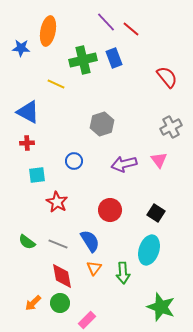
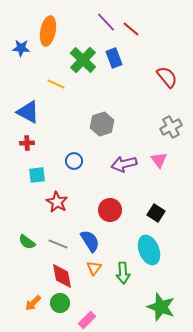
green cross: rotated 32 degrees counterclockwise
cyan ellipse: rotated 40 degrees counterclockwise
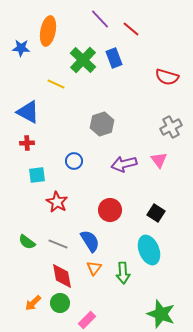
purple line: moved 6 px left, 3 px up
red semicircle: rotated 145 degrees clockwise
green star: moved 7 px down
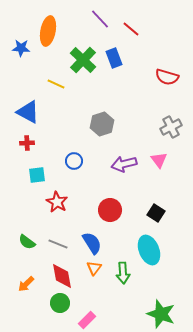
blue semicircle: moved 2 px right, 2 px down
orange arrow: moved 7 px left, 19 px up
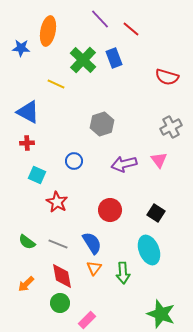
cyan square: rotated 30 degrees clockwise
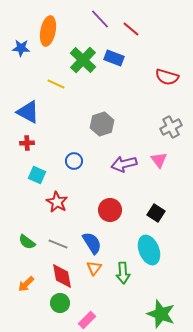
blue rectangle: rotated 48 degrees counterclockwise
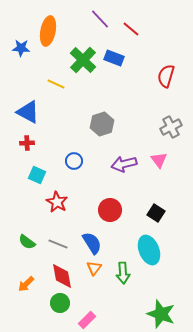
red semicircle: moved 1 px left, 1 px up; rotated 90 degrees clockwise
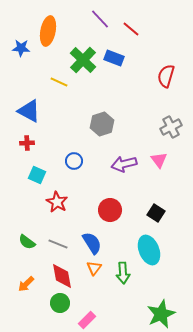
yellow line: moved 3 px right, 2 px up
blue triangle: moved 1 px right, 1 px up
green star: rotated 28 degrees clockwise
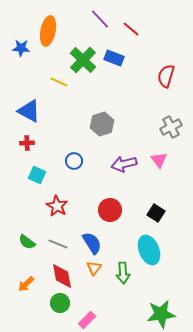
red star: moved 4 px down
green star: rotated 16 degrees clockwise
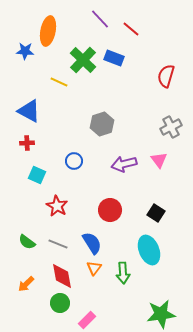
blue star: moved 4 px right, 3 px down
